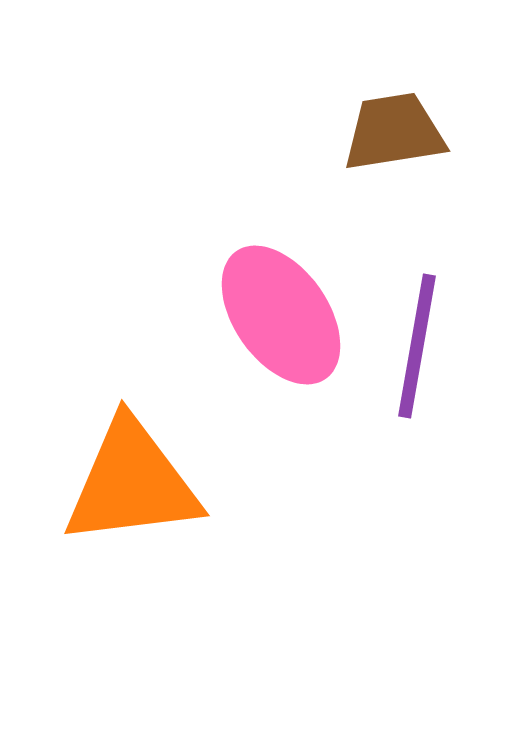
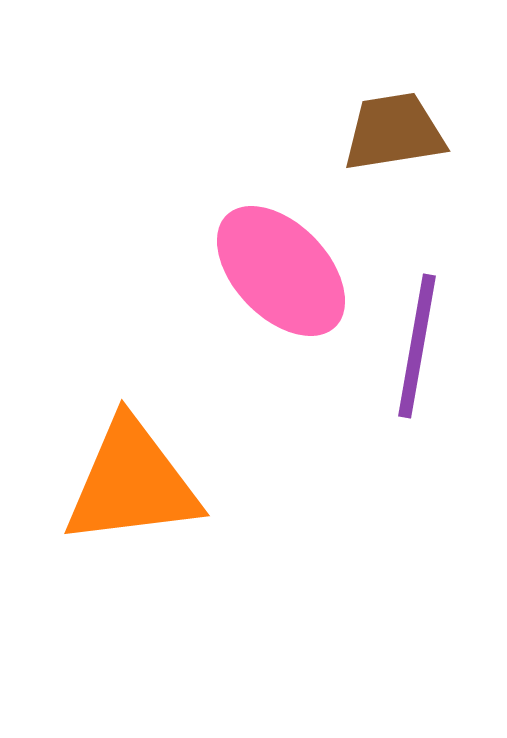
pink ellipse: moved 44 px up; rotated 9 degrees counterclockwise
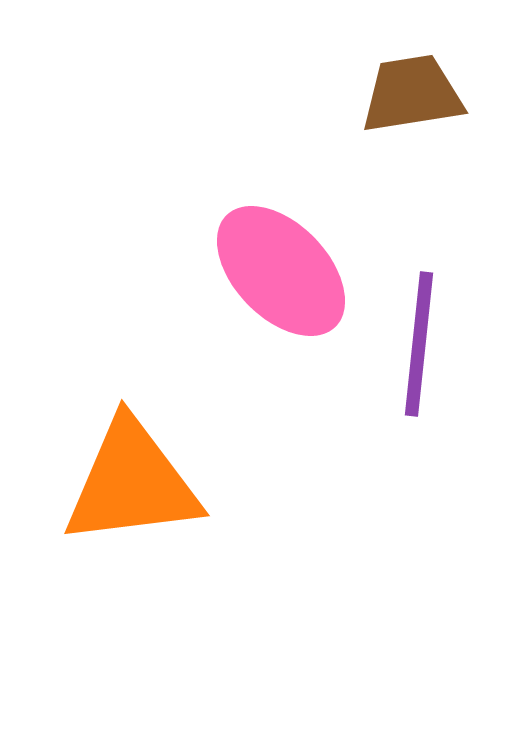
brown trapezoid: moved 18 px right, 38 px up
purple line: moved 2 px right, 2 px up; rotated 4 degrees counterclockwise
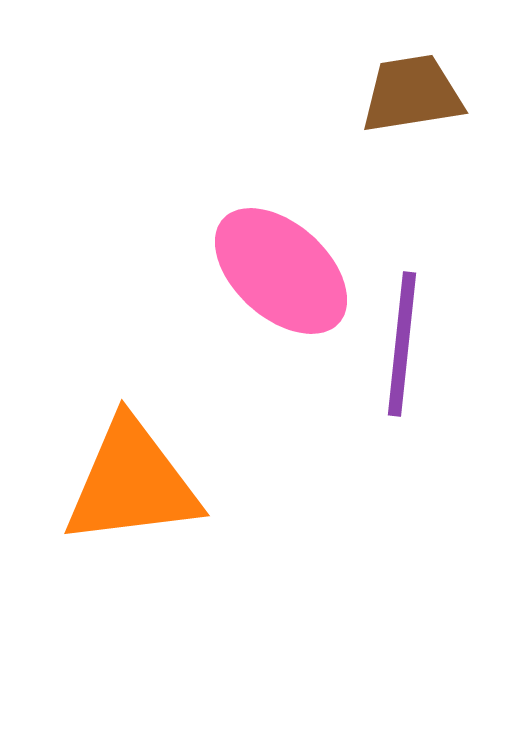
pink ellipse: rotated 4 degrees counterclockwise
purple line: moved 17 px left
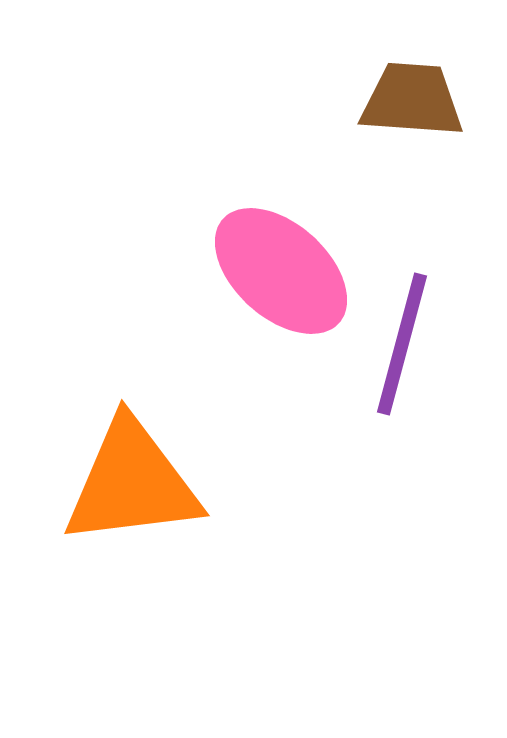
brown trapezoid: moved 6 px down; rotated 13 degrees clockwise
purple line: rotated 9 degrees clockwise
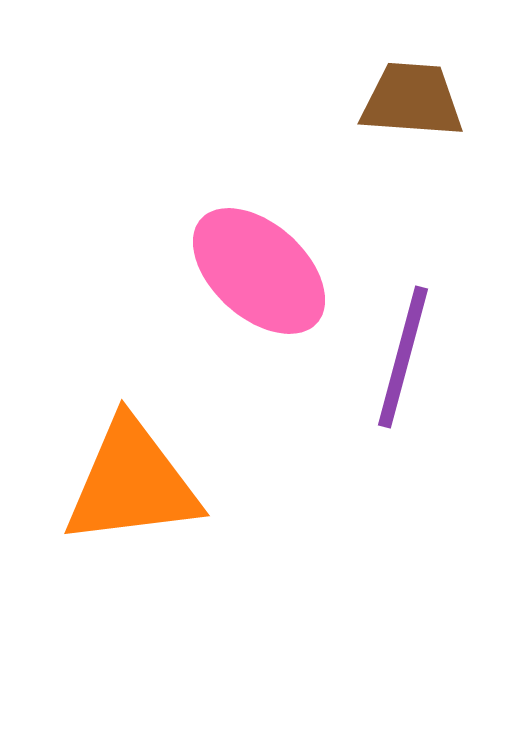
pink ellipse: moved 22 px left
purple line: moved 1 px right, 13 px down
